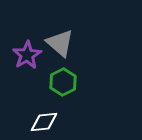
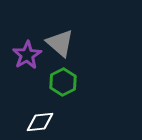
white diamond: moved 4 px left
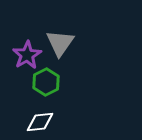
gray triangle: rotated 24 degrees clockwise
green hexagon: moved 17 px left
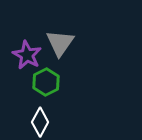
purple star: rotated 12 degrees counterclockwise
white diamond: rotated 56 degrees counterclockwise
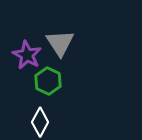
gray triangle: rotated 8 degrees counterclockwise
green hexagon: moved 2 px right, 1 px up; rotated 8 degrees counterclockwise
